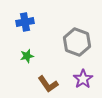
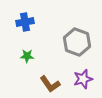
green star: rotated 16 degrees clockwise
purple star: rotated 18 degrees clockwise
brown L-shape: moved 2 px right
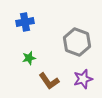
green star: moved 2 px right, 2 px down; rotated 16 degrees counterclockwise
brown L-shape: moved 1 px left, 3 px up
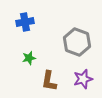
brown L-shape: rotated 45 degrees clockwise
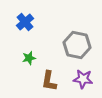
blue cross: rotated 30 degrees counterclockwise
gray hexagon: moved 3 px down; rotated 8 degrees counterclockwise
purple star: rotated 24 degrees clockwise
